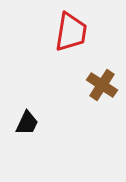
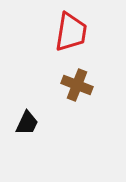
brown cross: moved 25 px left; rotated 12 degrees counterclockwise
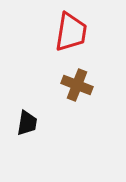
black trapezoid: rotated 16 degrees counterclockwise
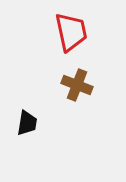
red trapezoid: rotated 21 degrees counterclockwise
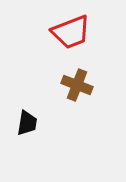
red trapezoid: rotated 81 degrees clockwise
